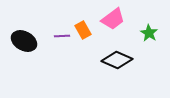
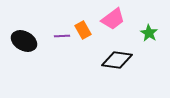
black diamond: rotated 16 degrees counterclockwise
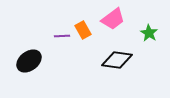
black ellipse: moved 5 px right, 20 px down; rotated 65 degrees counterclockwise
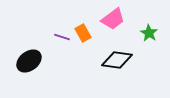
orange rectangle: moved 3 px down
purple line: moved 1 px down; rotated 21 degrees clockwise
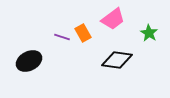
black ellipse: rotated 10 degrees clockwise
